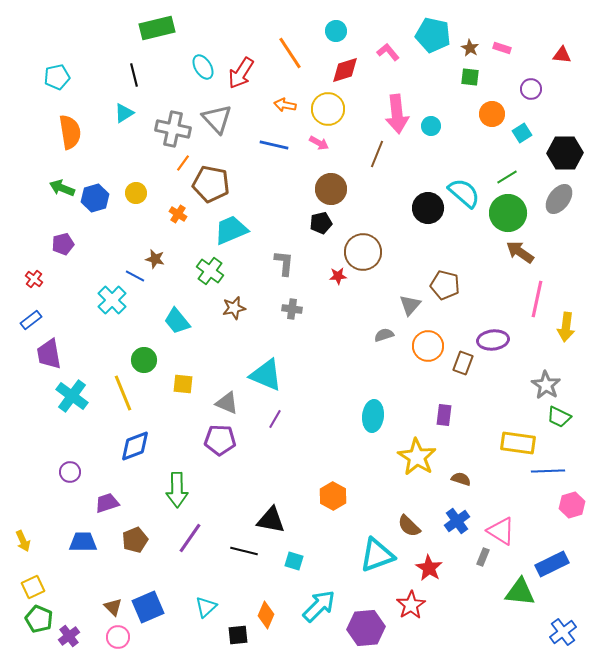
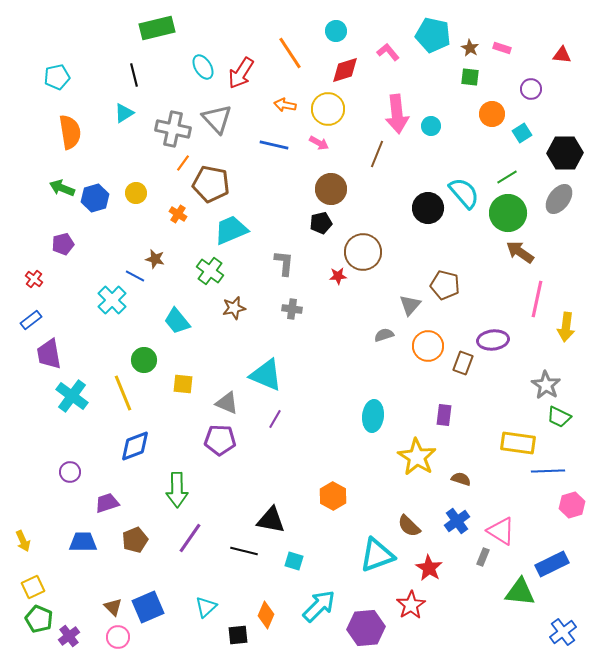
cyan semicircle at (464, 193): rotated 8 degrees clockwise
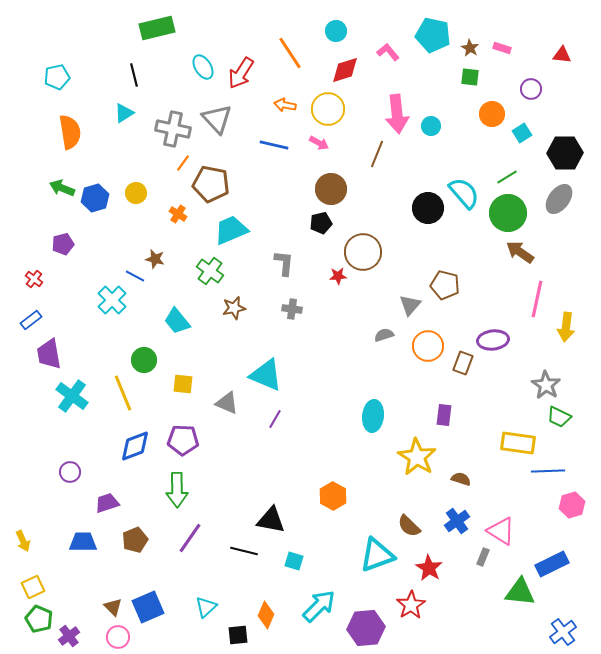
purple pentagon at (220, 440): moved 37 px left
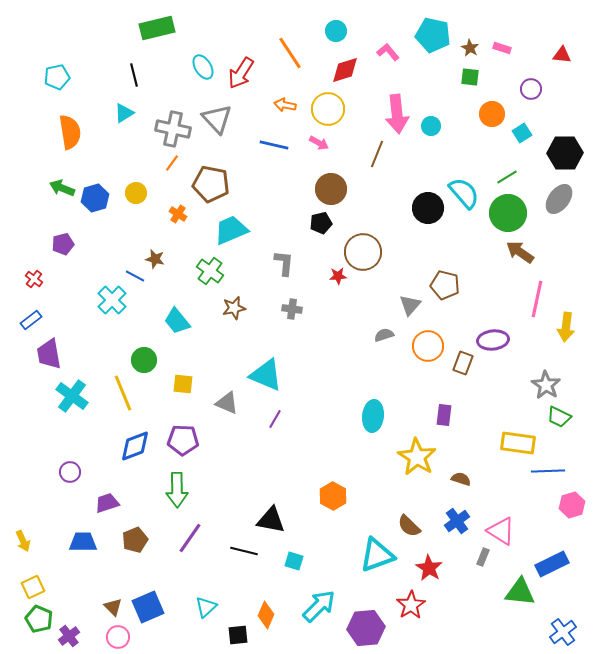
orange line at (183, 163): moved 11 px left
